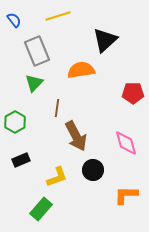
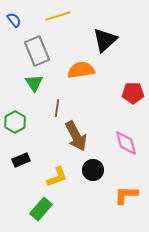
green triangle: rotated 18 degrees counterclockwise
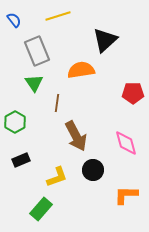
brown line: moved 5 px up
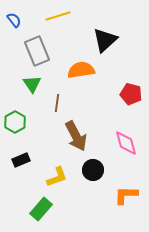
green triangle: moved 2 px left, 1 px down
red pentagon: moved 2 px left, 1 px down; rotated 15 degrees clockwise
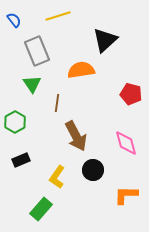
yellow L-shape: rotated 145 degrees clockwise
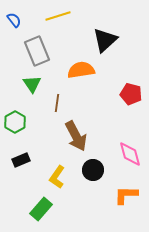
pink diamond: moved 4 px right, 11 px down
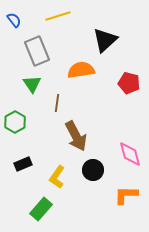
red pentagon: moved 2 px left, 11 px up
black rectangle: moved 2 px right, 4 px down
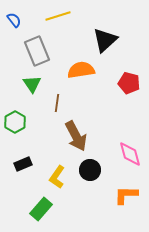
black circle: moved 3 px left
